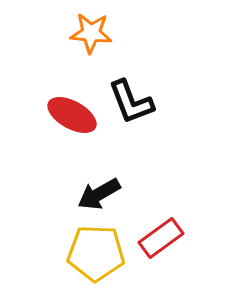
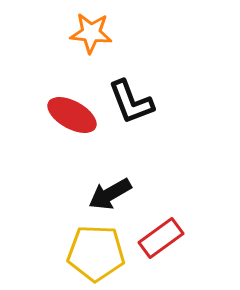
black arrow: moved 11 px right
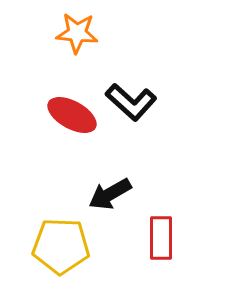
orange star: moved 14 px left
black L-shape: rotated 27 degrees counterclockwise
red rectangle: rotated 54 degrees counterclockwise
yellow pentagon: moved 35 px left, 7 px up
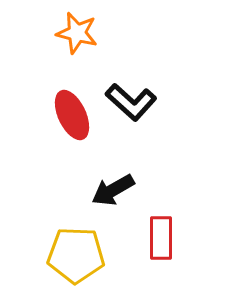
orange star: rotated 9 degrees clockwise
red ellipse: rotated 36 degrees clockwise
black arrow: moved 3 px right, 4 px up
yellow pentagon: moved 15 px right, 9 px down
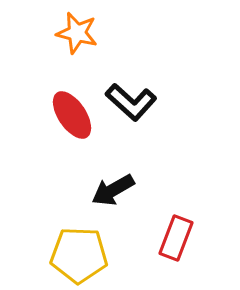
red ellipse: rotated 9 degrees counterclockwise
red rectangle: moved 15 px right; rotated 21 degrees clockwise
yellow pentagon: moved 3 px right
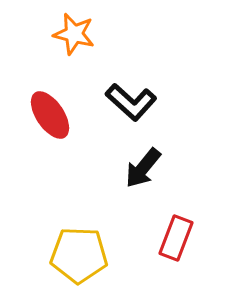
orange star: moved 3 px left, 1 px down
red ellipse: moved 22 px left
black arrow: moved 30 px right, 22 px up; rotated 21 degrees counterclockwise
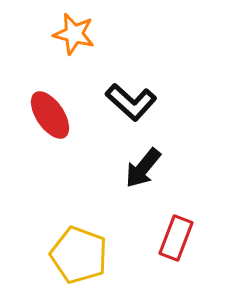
yellow pentagon: rotated 18 degrees clockwise
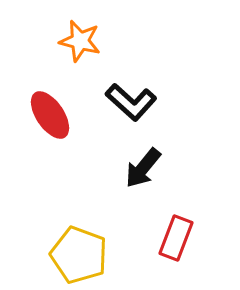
orange star: moved 6 px right, 7 px down
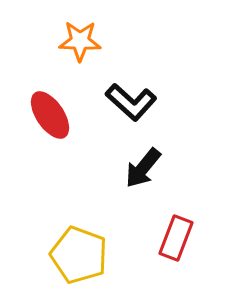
orange star: rotated 12 degrees counterclockwise
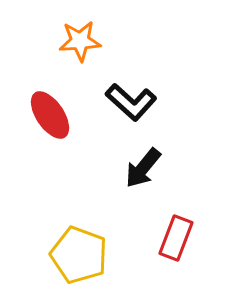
orange star: rotated 6 degrees counterclockwise
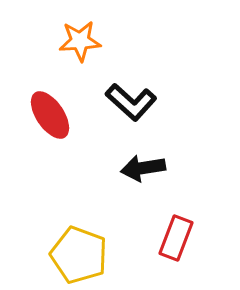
black arrow: rotated 42 degrees clockwise
